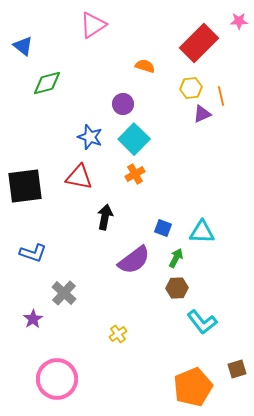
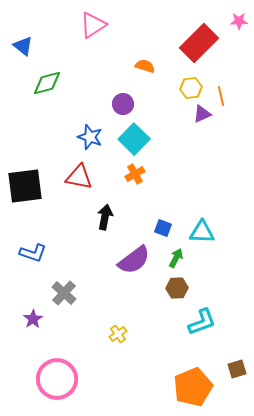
cyan L-shape: rotated 72 degrees counterclockwise
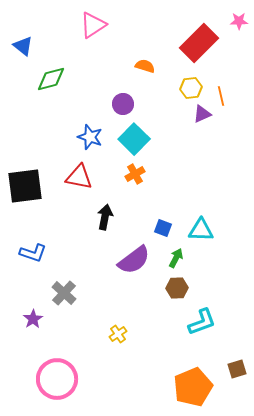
green diamond: moved 4 px right, 4 px up
cyan triangle: moved 1 px left, 2 px up
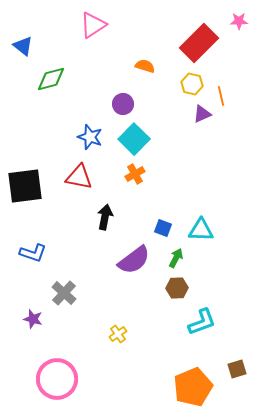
yellow hexagon: moved 1 px right, 4 px up; rotated 20 degrees clockwise
purple star: rotated 24 degrees counterclockwise
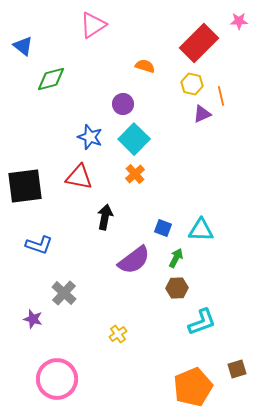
orange cross: rotated 12 degrees counterclockwise
blue L-shape: moved 6 px right, 8 px up
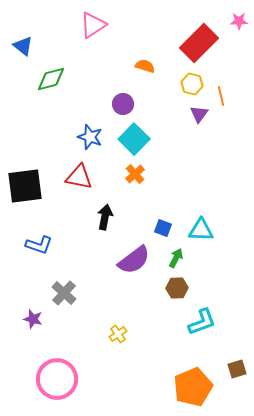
purple triangle: moved 3 px left; rotated 30 degrees counterclockwise
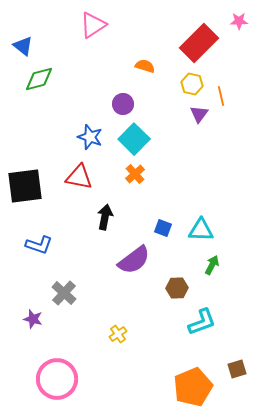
green diamond: moved 12 px left
green arrow: moved 36 px right, 7 px down
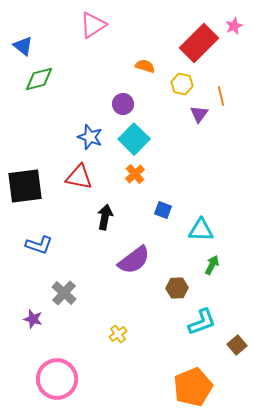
pink star: moved 5 px left, 5 px down; rotated 24 degrees counterclockwise
yellow hexagon: moved 10 px left
blue square: moved 18 px up
brown square: moved 24 px up; rotated 24 degrees counterclockwise
